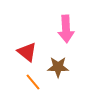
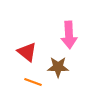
pink arrow: moved 3 px right, 6 px down
orange line: rotated 30 degrees counterclockwise
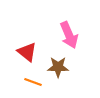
pink arrow: rotated 20 degrees counterclockwise
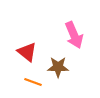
pink arrow: moved 5 px right
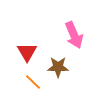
red triangle: rotated 20 degrees clockwise
orange line: rotated 24 degrees clockwise
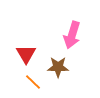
pink arrow: moved 2 px left; rotated 40 degrees clockwise
red triangle: moved 1 px left, 2 px down
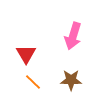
pink arrow: moved 1 px right, 1 px down
brown star: moved 13 px right, 13 px down
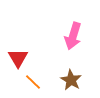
red triangle: moved 8 px left, 4 px down
brown star: rotated 30 degrees clockwise
